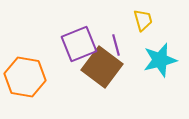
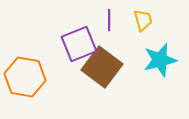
purple line: moved 7 px left, 25 px up; rotated 15 degrees clockwise
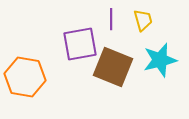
purple line: moved 2 px right, 1 px up
purple square: moved 1 px right; rotated 12 degrees clockwise
brown square: moved 11 px right; rotated 15 degrees counterclockwise
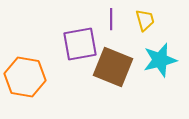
yellow trapezoid: moved 2 px right
